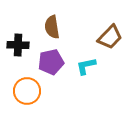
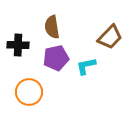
purple pentagon: moved 5 px right, 4 px up
orange circle: moved 2 px right, 1 px down
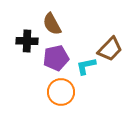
brown semicircle: moved 3 px up; rotated 20 degrees counterclockwise
brown trapezoid: moved 12 px down
black cross: moved 9 px right, 4 px up
orange circle: moved 32 px right
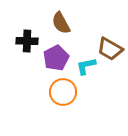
brown semicircle: moved 9 px right, 1 px up
brown trapezoid: rotated 76 degrees clockwise
purple pentagon: rotated 15 degrees counterclockwise
orange circle: moved 2 px right
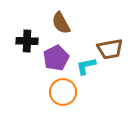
brown trapezoid: rotated 40 degrees counterclockwise
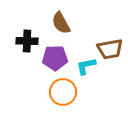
purple pentagon: moved 1 px left; rotated 25 degrees clockwise
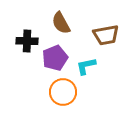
brown trapezoid: moved 4 px left, 14 px up
purple pentagon: rotated 20 degrees counterclockwise
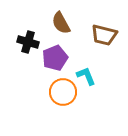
brown trapezoid: moved 2 px left; rotated 24 degrees clockwise
black cross: moved 1 px right, 1 px down; rotated 15 degrees clockwise
cyan L-shape: moved 10 px down; rotated 80 degrees clockwise
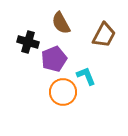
brown trapezoid: rotated 76 degrees counterclockwise
purple pentagon: moved 1 px left, 1 px down
